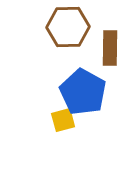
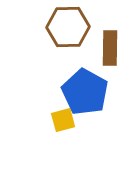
blue pentagon: moved 2 px right
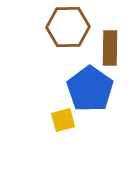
blue pentagon: moved 5 px right, 3 px up; rotated 6 degrees clockwise
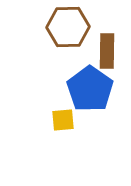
brown rectangle: moved 3 px left, 3 px down
yellow square: rotated 10 degrees clockwise
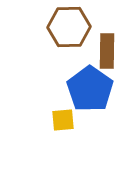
brown hexagon: moved 1 px right
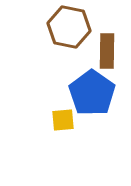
brown hexagon: rotated 12 degrees clockwise
blue pentagon: moved 2 px right, 4 px down
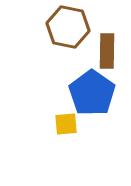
brown hexagon: moved 1 px left
yellow square: moved 3 px right, 4 px down
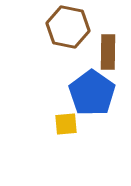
brown rectangle: moved 1 px right, 1 px down
